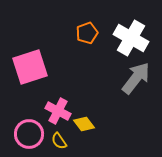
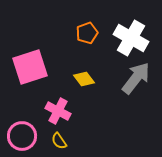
yellow diamond: moved 45 px up
pink circle: moved 7 px left, 2 px down
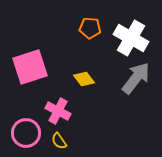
orange pentagon: moved 3 px right, 5 px up; rotated 25 degrees clockwise
pink circle: moved 4 px right, 3 px up
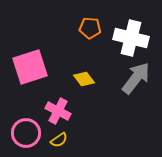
white cross: rotated 16 degrees counterclockwise
yellow semicircle: moved 1 px up; rotated 90 degrees counterclockwise
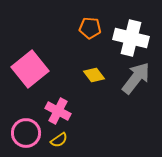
pink square: moved 2 px down; rotated 21 degrees counterclockwise
yellow diamond: moved 10 px right, 4 px up
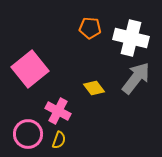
yellow diamond: moved 13 px down
pink circle: moved 2 px right, 1 px down
yellow semicircle: rotated 36 degrees counterclockwise
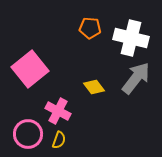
yellow diamond: moved 1 px up
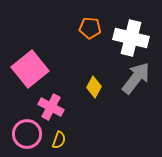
yellow diamond: rotated 65 degrees clockwise
pink cross: moved 7 px left, 4 px up
pink circle: moved 1 px left
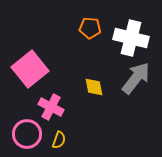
yellow diamond: rotated 40 degrees counterclockwise
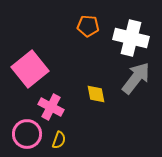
orange pentagon: moved 2 px left, 2 px up
yellow diamond: moved 2 px right, 7 px down
